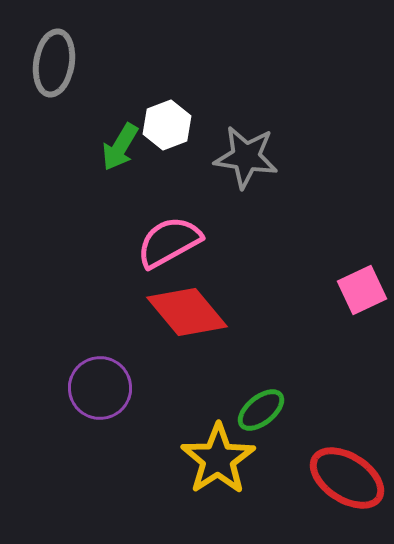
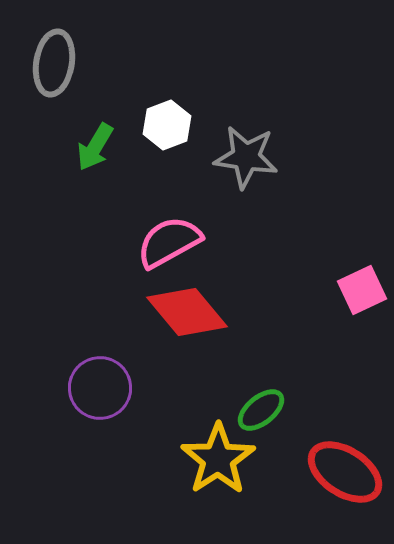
green arrow: moved 25 px left
red ellipse: moved 2 px left, 6 px up
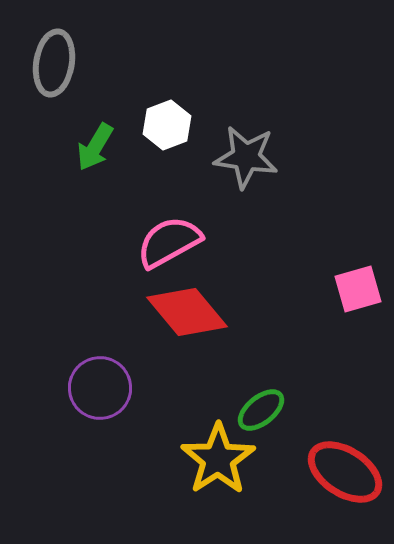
pink square: moved 4 px left, 1 px up; rotated 9 degrees clockwise
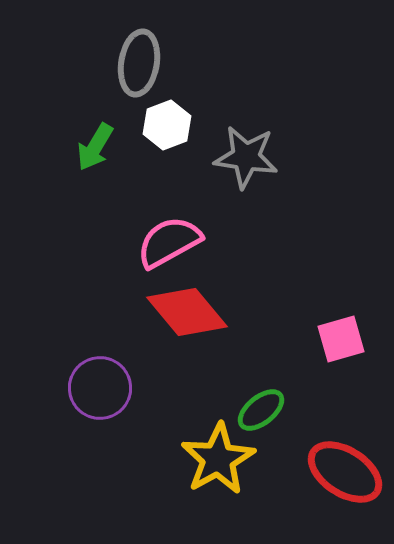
gray ellipse: moved 85 px right
pink square: moved 17 px left, 50 px down
yellow star: rotated 4 degrees clockwise
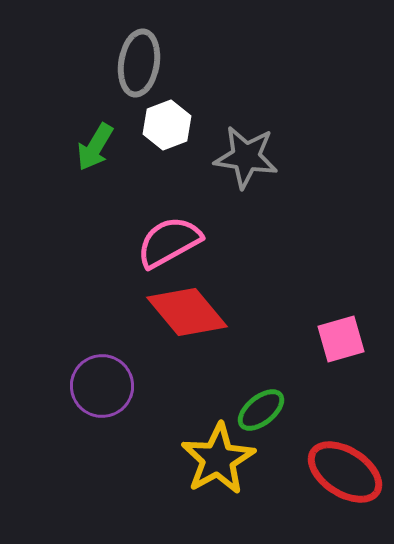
purple circle: moved 2 px right, 2 px up
